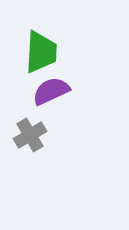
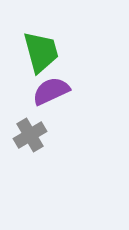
green trapezoid: rotated 18 degrees counterclockwise
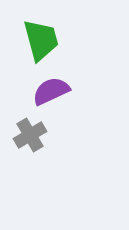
green trapezoid: moved 12 px up
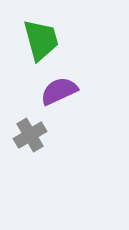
purple semicircle: moved 8 px right
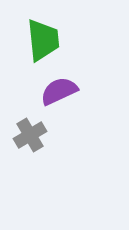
green trapezoid: moved 2 px right; rotated 9 degrees clockwise
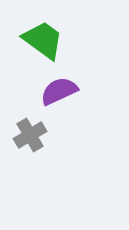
green trapezoid: rotated 48 degrees counterclockwise
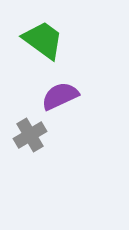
purple semicircle: moved 1 px right, 5 px down
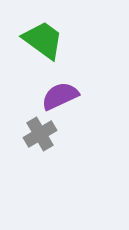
gray cross: moved 10 px right, 1 px up
